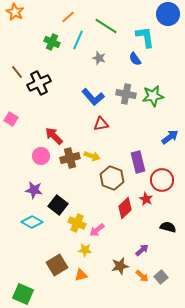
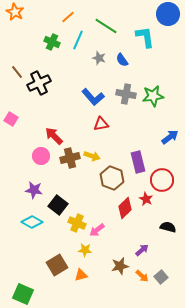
blue semicircle: moved 13 px left, 1 px down
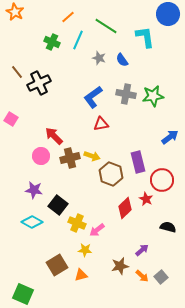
blue L-shape: rotated 95 degrees clockwise
brown hexagon: moved 1 px left, 4 px up
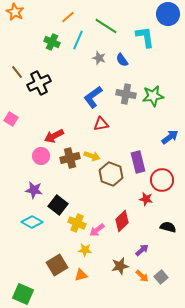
red arrow: rotated 72 degrees counterclockwise
red star: rotated 16 degrees counterclockwise
red diamond: moved 3 px left, 13 px down
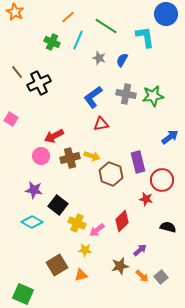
blue circle: moved 2 px left
blue semicircle: rotated 64 degrees clockwise
purple arrow: moved 2 px left
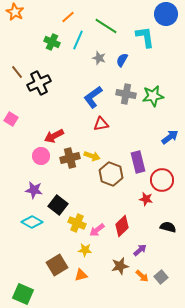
red diamond: moved 5 px down
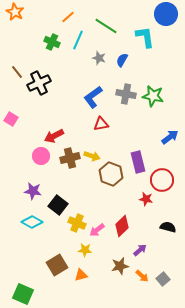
green star: rotated 20 degrees clockwise
purple star: moved 1 px left, 1 px down
gray square: moved 2 px right, 2 px down
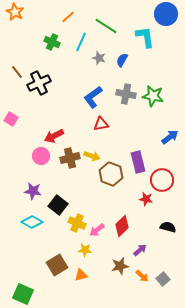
cyan line: moved 3 px right, 2 px down
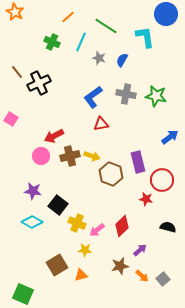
green star: moved 3 px right
brown cross: moved 2 px up
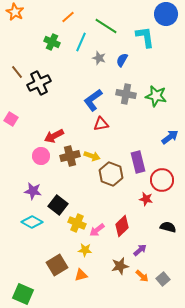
blue L-shape: moved 3 px down
